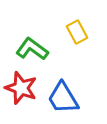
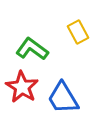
yellow rectangle: moved 1 px right
red star: moved 1 px right, 1 px up; rotated 12 degrees clockwise
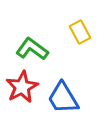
yellow rectangle: moved 2 px right
red star: rotated 12 degrees clockwise
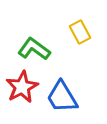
green L-shape: moved 2 px right
blue trapezoid: moved 1 px left, 1 px up
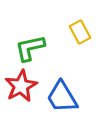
green L-shape: moved 4 px left, 1 px up; rotated 48 degrees counterclockwise
red star: moved 1 px left, 1 px up
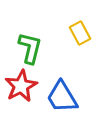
yellow rectangle: moved 1 px down
green L-shape: rotated 116 degrees clockwise
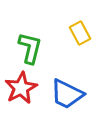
red star: moved 2 px down
blue trapezoid: moved 5 px right, 3 px up; rotated 33 degrees counterclockwise
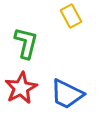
yellow rectangle: moved 9 px left, 17 px up
green L-shape: moved 4 px left, 5 px up
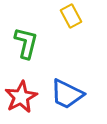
red star: moved 9 px down
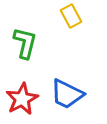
green L-shape: moved 1 px left
red star: moved 1 px right, 2 px down
